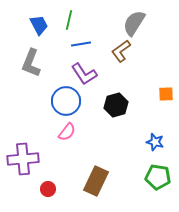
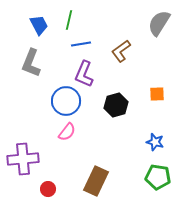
gray semicircle: moved 25 px right
purple L-shape: rotated 56 degrees clockwise
orange square: moved 9 px left
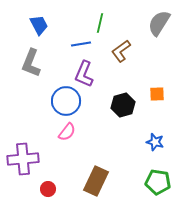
green line: moved 31 px right, 3 px down
black hexagon: moved 7 px right
green pentagon: moved 5 px down
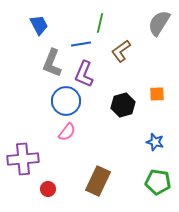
gray L-shape: moved 21 px right
brown rectangle: moved 2 px right
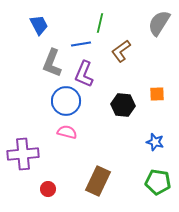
black hexagon: rotated 20 degrees clockwise
pink semicircle: rotated 114 degrees counterclockwise
purple cross: moved 5 px up
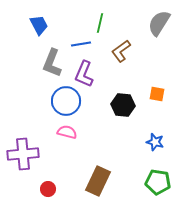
orange square: rotated 14 degrees clockwise
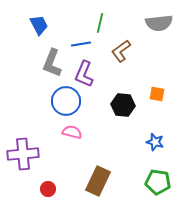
gray semicircle: rotated 128 degrees counterclockwise
pink semicircle: moved 5 px right
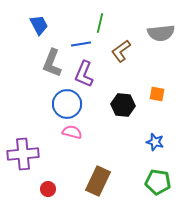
gray semicircle: moved 2 px right, 10 px down
blue circle: moved 1 px right, 3 px down
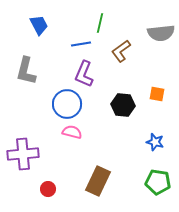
gray L-shape: moved 26 px left, 8 px down; rotated 8 degrees counterclockwise
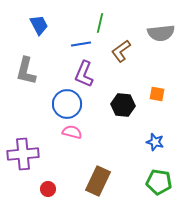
green pentagon: moved 1 px right
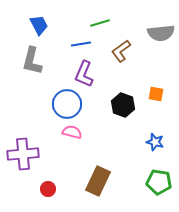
green line: rotated 60 degrees clockwise
gray L-shape: moved 6 px right, 10 px up
orange square: moved 1 px left
black hexagon: rotated 15 degrees clockwise
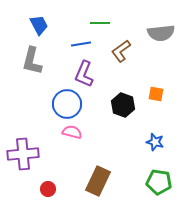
green line: rotated 18 degrees clockwise
